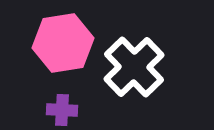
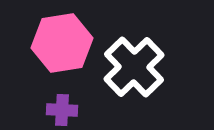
pink hexagon: moved 1 px left
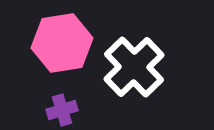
purple cross: rotated 20 degrees counterclockwise
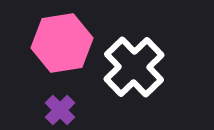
purple cross: moved 2 px left; rotated 28 degrees counterclockwise
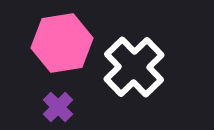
purple cross: moved 2 px left, 3 px up
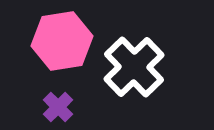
pink hexagon: moved 2 px up
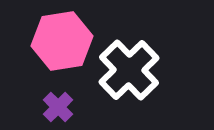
white cross: moved 5 px left, 3 px down
